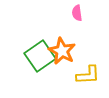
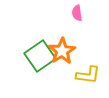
orange star: rotated 12 degrees clockwise
yellow L-shape: rotated 10 degrees clockwise
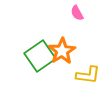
pink semicircle: rotated 21 degrees counterclockwise
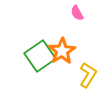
yellow L-shape: rotated 65 degrees counterclockwise
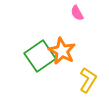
orange star: rotated 12 degrees counterclockwise
yellow L-shape: moved 5 px down
